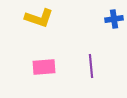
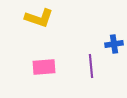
blue cross: moved 25 px down
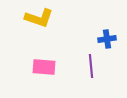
blue cross: moved 7 px left, 5 px up
pink rectangle: rotated 10 degrees clockwise
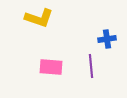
pink rectangle: moved 7 px right
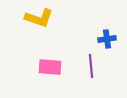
pink rectangle: moved 1 px left
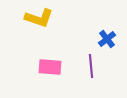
blue cross: rotated 30 degrees counterclockwise
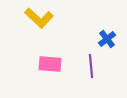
yellow L-shape: rotated 24 degrees clockwise
pink rectangle: moved 3 px up
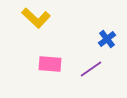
yellow L-shape: moved 3 px left
purple line: moved 3 px down; rotated 60 degrees clockwise
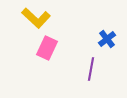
pink rectangle: moved 3 px left, 16 px up; rotated 70 degrees counterclockwise
purple line: rotated 45 degrees counterclockwise
